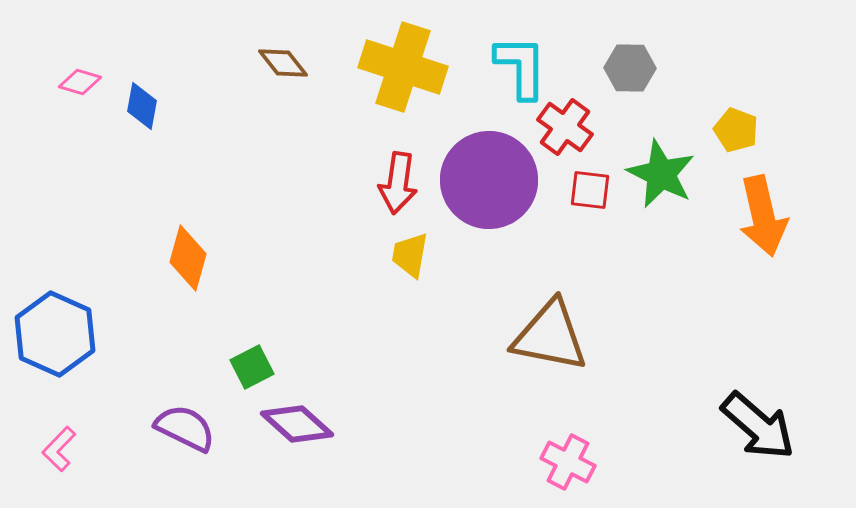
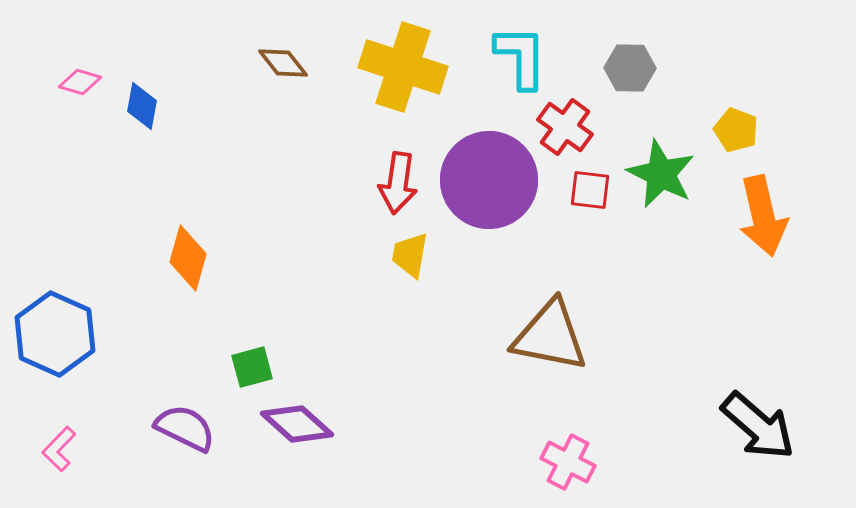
cyan L-shape: moved 10 px up
green square: rotated 12 degrees clockwise
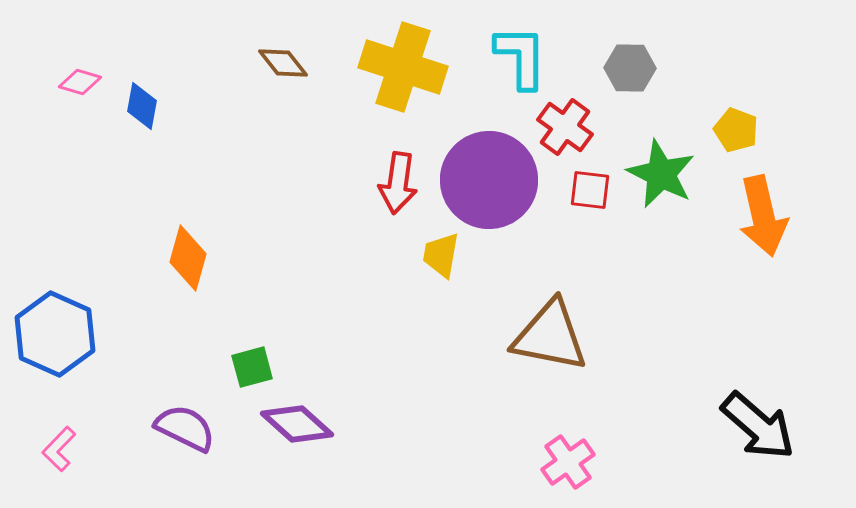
yellow trapezoid: moved 31 px right
pink cross: rotated 28 degrees clockwise
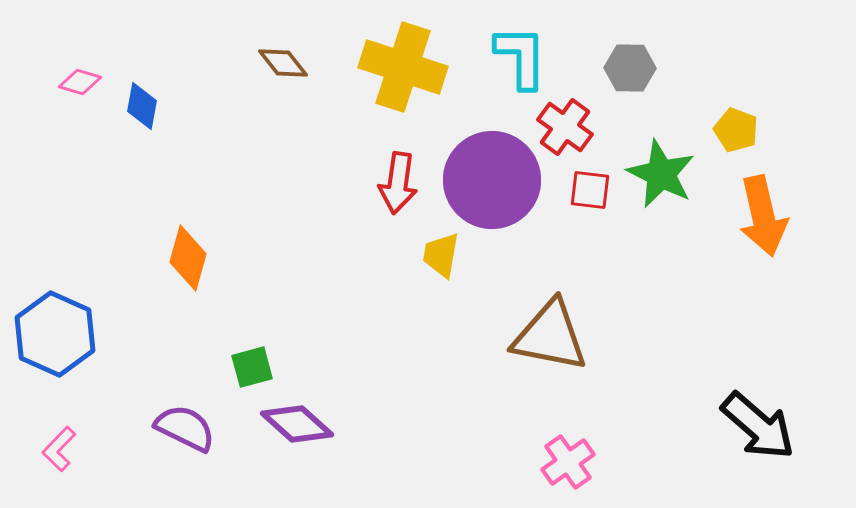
purple circle: moved 3 px right
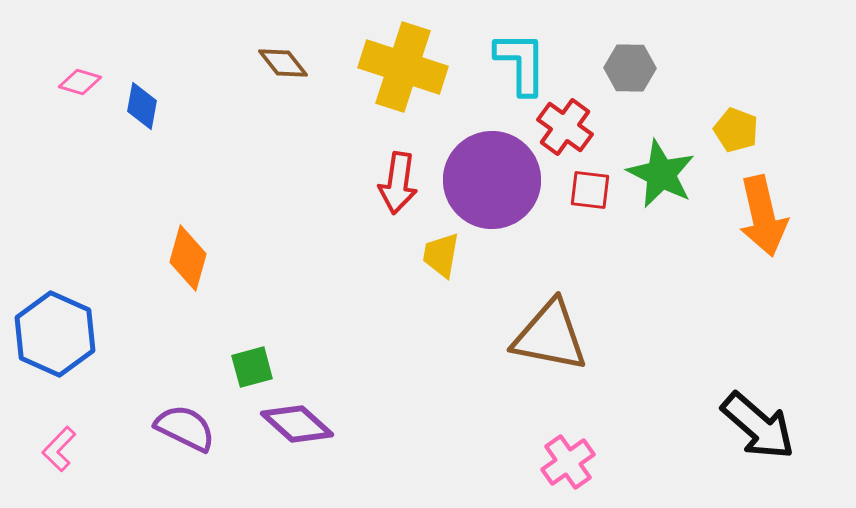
cyan L-shape: moved 6 px down
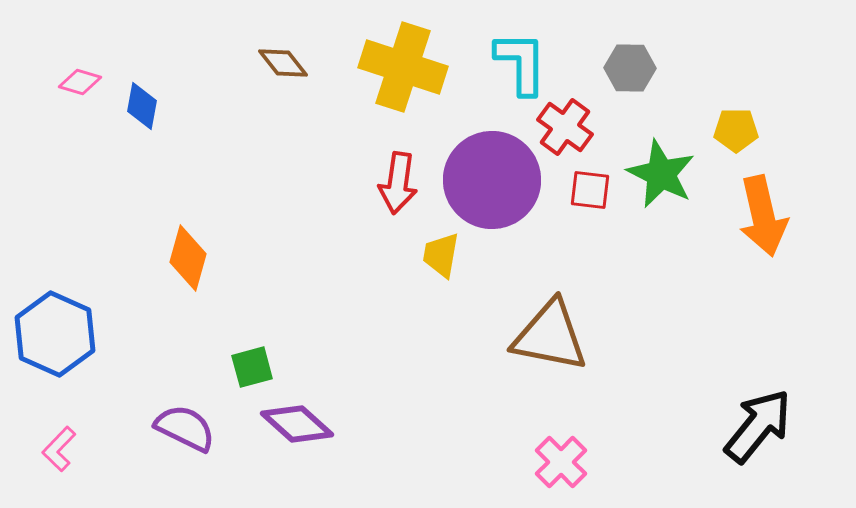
yellow pentagon: rotated 21 degrees counterclockwise
black arrow: rotated 92 degrees counterclockwise
pink cross: moved 7 px left; rotated 10 degrees counterclockwise
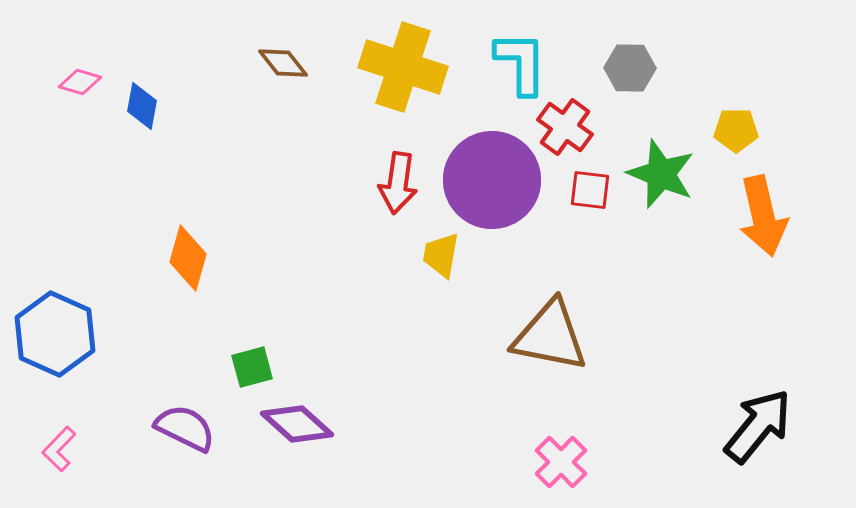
green star: rotated 4 degrees counterclockwise
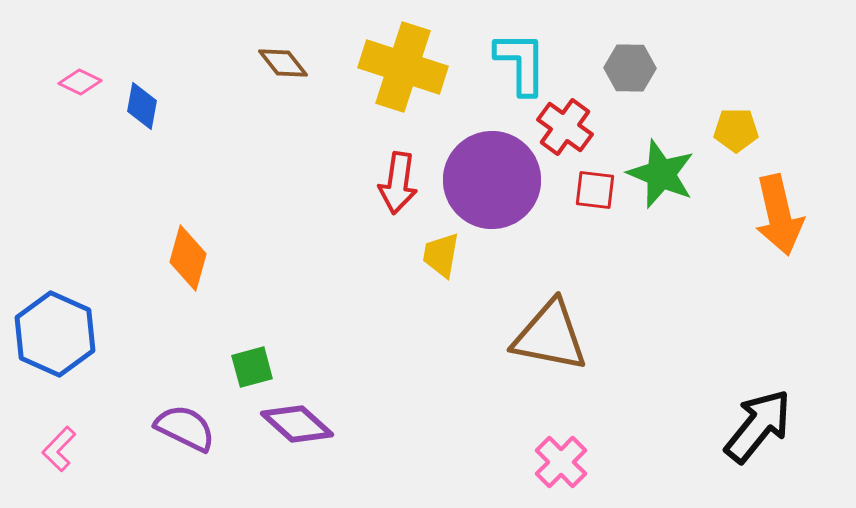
pink diamond: rotated 9 degrees clockwise
red square: moved 5 px right
orange arrow: moved 16 px right, 1 px up
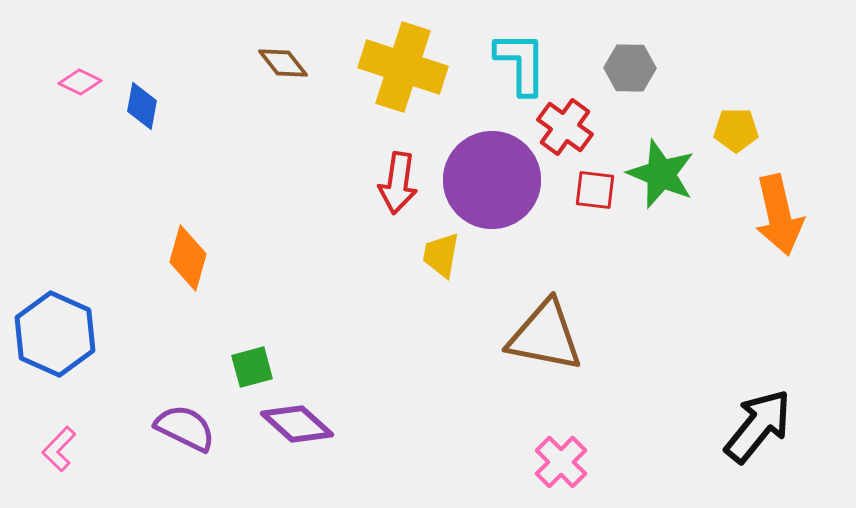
brown triangle: moved 5 px left
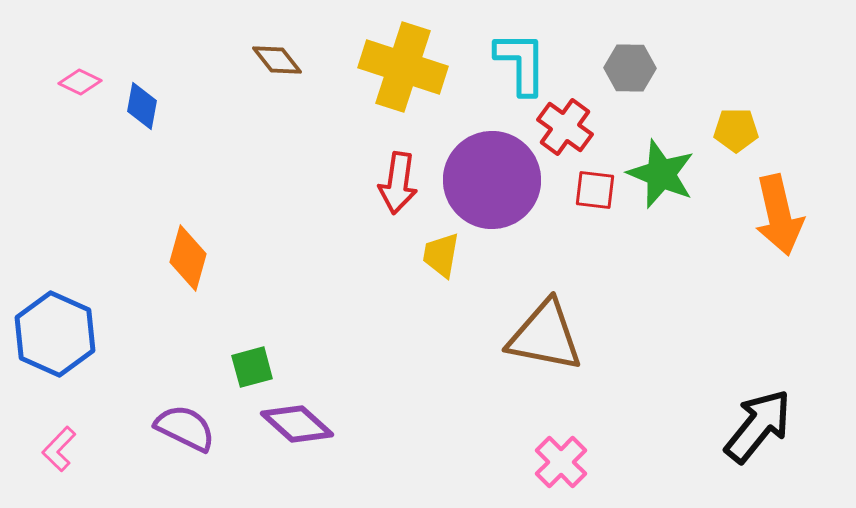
brown diamond: moved 6 px left, 3 px up
